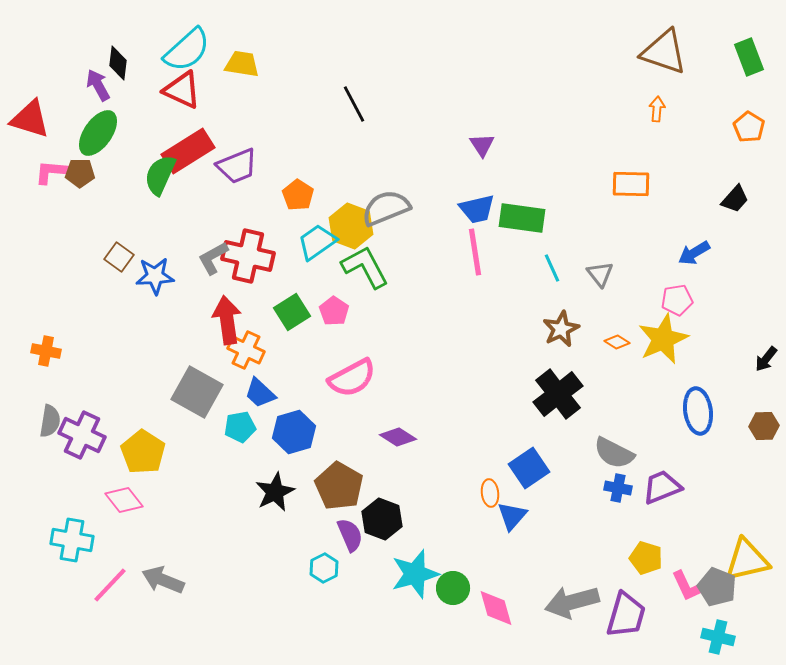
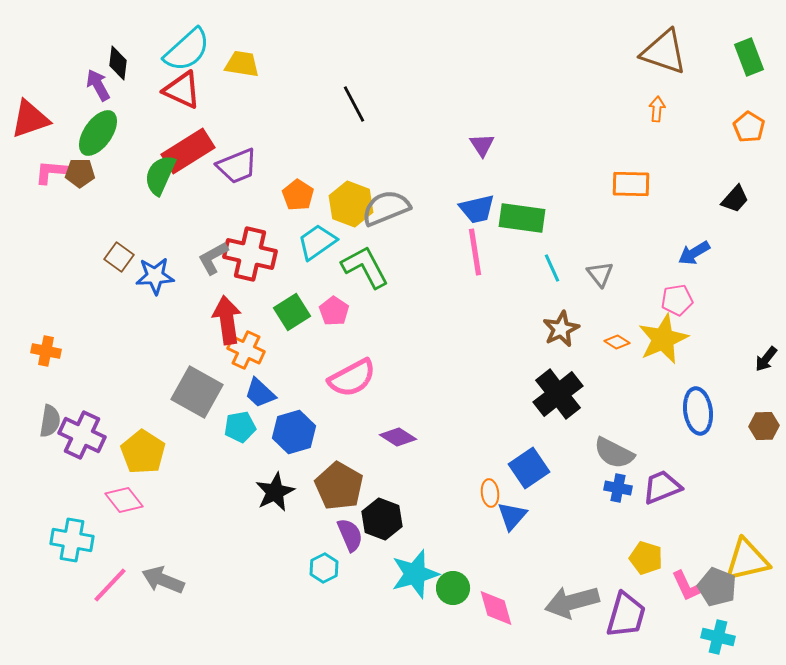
red triangle at (30, 119): rotated 36 degrees counterclockwise
yellow hexagon at (351, 226): moved 22 px up
red cross at (248, 256): moved 2 px right, 2 px up
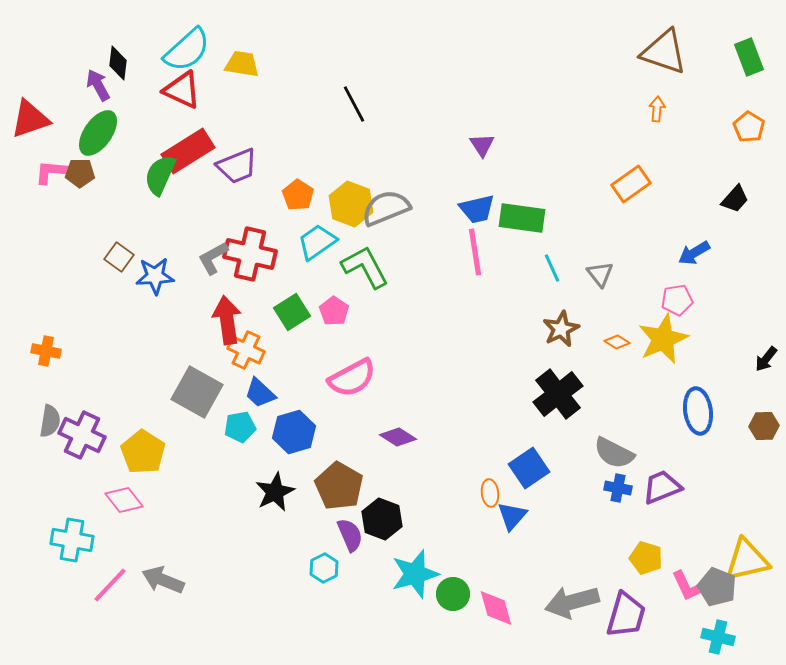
orange rectangle at (631, 184): rotated 36 degrees counterclockwise
green circle at (453, 588): moved 6 px down
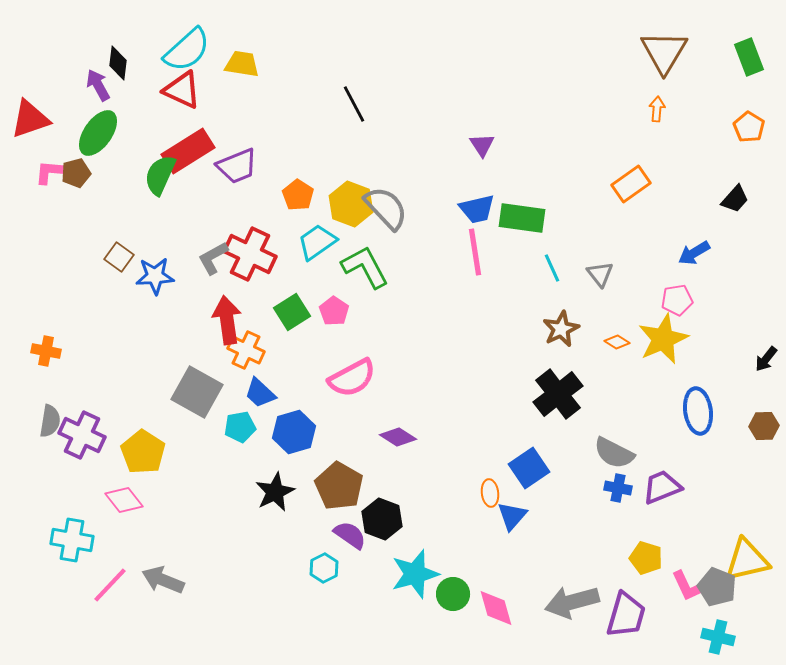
brown triangle at (664, 52): rotated 42 degrees clockwise
brown pentagon at (80, 173): moved 4 px left; rotated 16 degrees counterclockwise
gray semicircle at (386, 208): rotated 69 degrees clockwise
red cross at (250, 254): rotated 12 degrees clockwise
purple semicircle at (350, 535): rotated 32 degrees counterclockwise
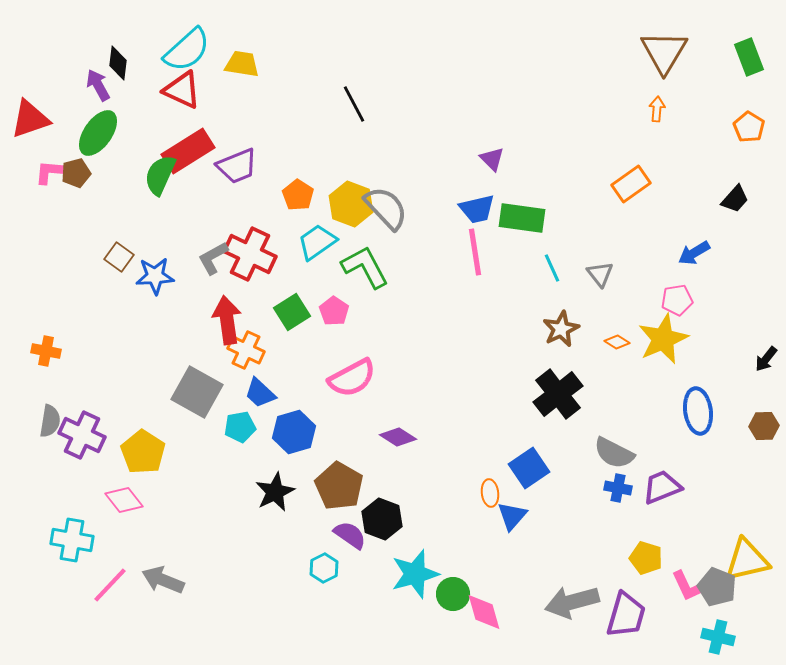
purple triangle at (482, 145): moved 10 px right, 14 px down; rotated 12 degrees counterclockwise
pink diamond at (496, 608): moved 12 px left, 4 px down
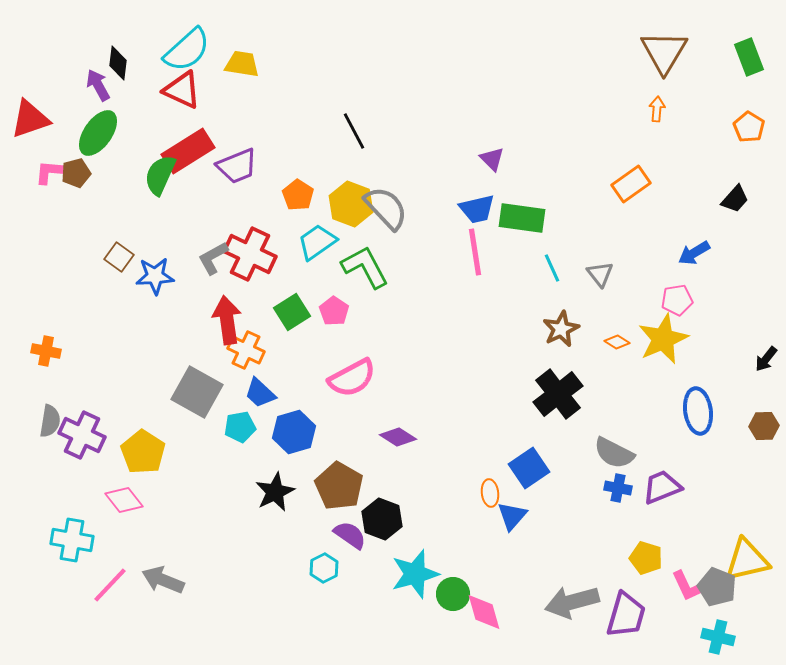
black line at (354, 104): moved 27 px down
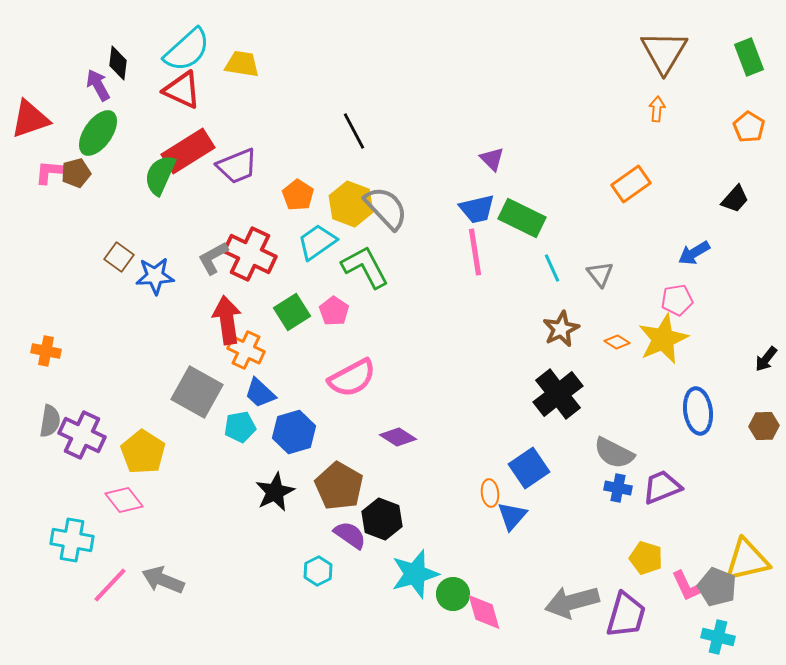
green rectangle at (522, 218): rotated 18 degrees clockwise
cyan hexagon at (324, 568): moved 6 px left, 3 px down
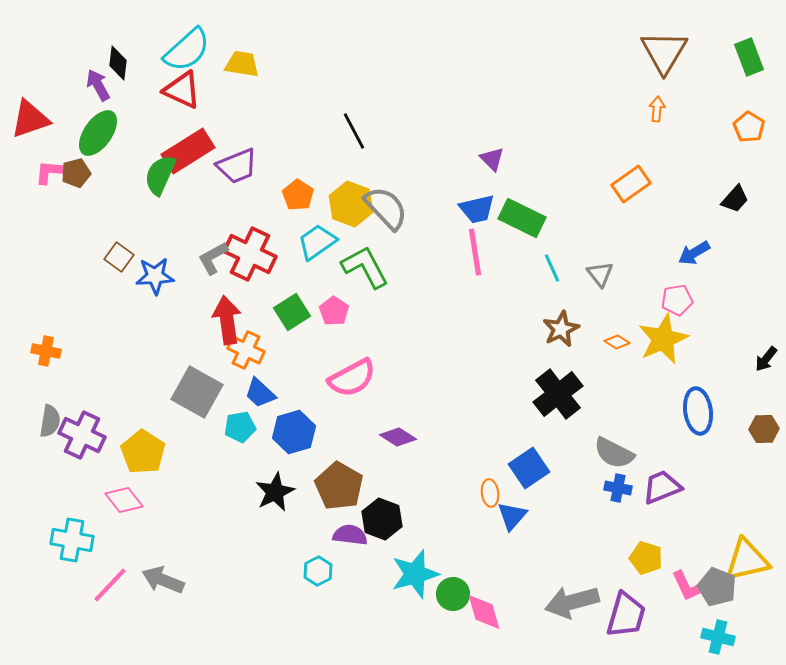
brown hexagon at (764, 426): moved 3 px down
purple semicircle at (350, 535): rotated 28 degrees counterclockwise
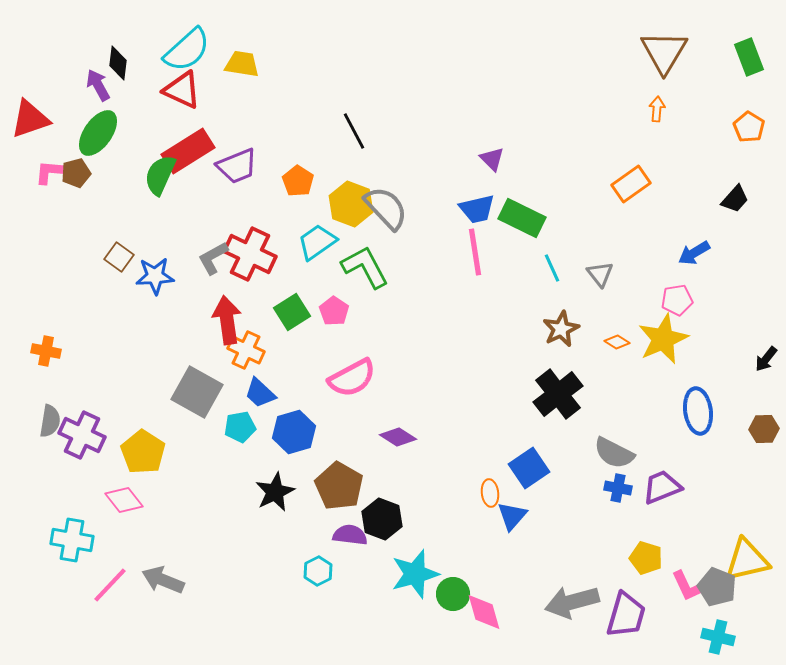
orange pentagon at (298, 195): moved 14 px up
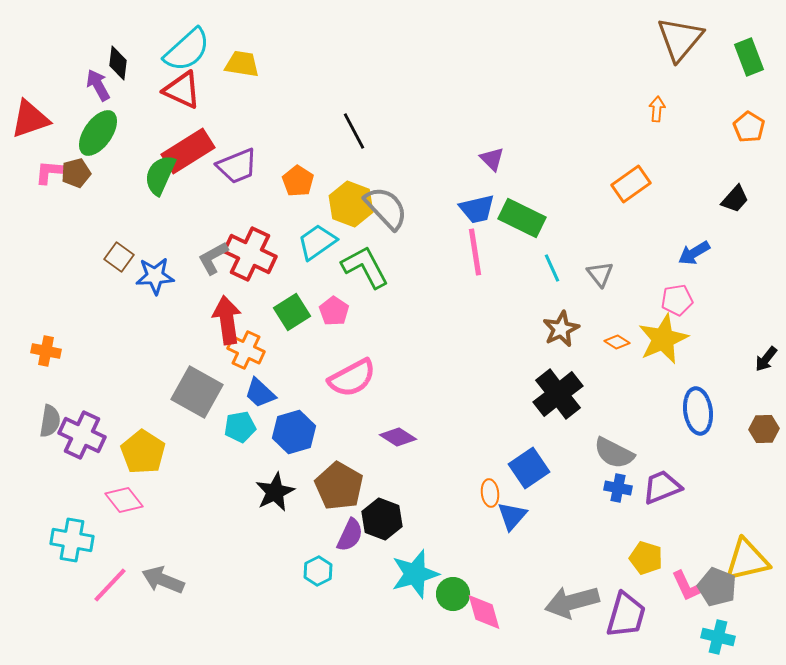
brown triangle at (664, 52): moved 16 px right, 13 px up; rotated 9 degrees clockwise
purple semicircle at (350, 535): rotated 108 degrees clockwise
